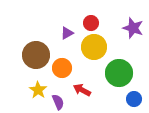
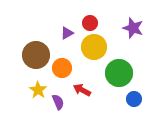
red circle: moved 1 px left
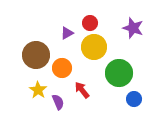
red arrow: rotated 24 degrees clockwise
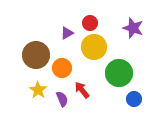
purple semicircle: moved 4 px right, 3 px up
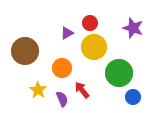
brown circle: moved 11 px left, 4 px up
blue circle: moved 1 px left, 2 px up
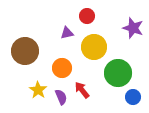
red circle: moved 3 px left, 7 px up
purple triangle: rotated 16 degrees clockwise
green circle: moved 1 px left
purple semicircle: moved 1 px left, 2 px up
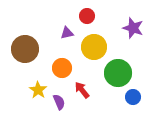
brown circle: moved 2 px up
purple semicircle: moved 2 px left, 5 px down
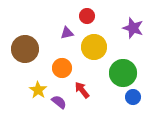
green circle: moved 5 px right
purple semicircle: rotated 28 degrees counterclockwise
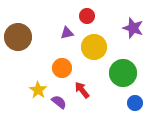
brown circle: moved 7 px left, 12 px up
blue circle: moved 2 px right, 6 px down
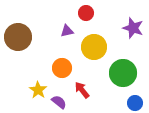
red circle: moved 1 px left, 3 px up
purple triangle: moved 2 px up
